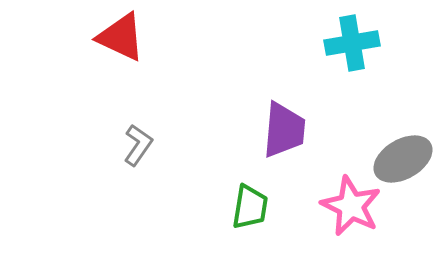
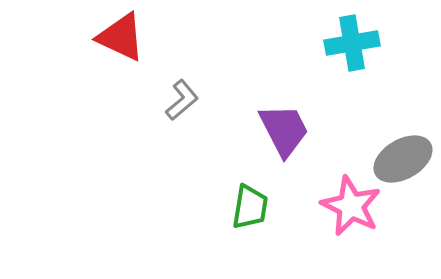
purple trapezoid: rotated 32 degrees counterclockwise
gray L-shape: moved 44 px right, 45 px up; rotated 15 degrees clockwise
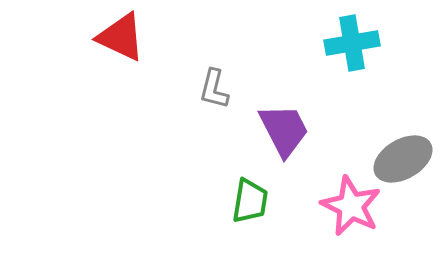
gray L-shape: moved 32 px right, 11 px up; rotated 144 degrees clockwise
green trapezoid: moved 6 px up
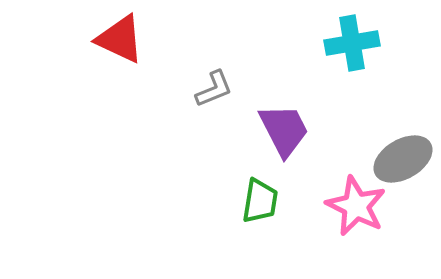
red triangle: moved 1 px left, 2 px down
gray L-shape: rotated 126 degrees counterclockwise
green trapezoid: moved 10 px right
pink star: moved 5 px right
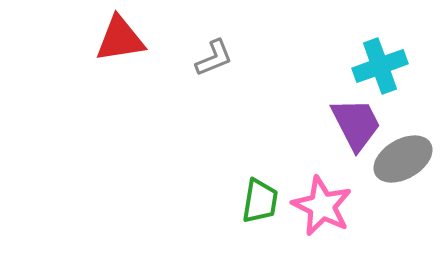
red triangle: rotated 34 degrees counterclockwise
cyan cross: moved 28 px right, 23 px down; rotated 10 degrees counterclockwise
gray L-shape: moved 31 px up
purple trapezoid: moved 72 px right, 6 px up
pink star: moved 34 px left
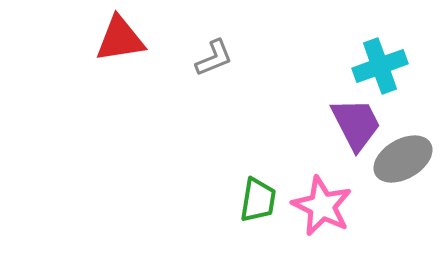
green trapezoid: moved 2 px left, 1 px up
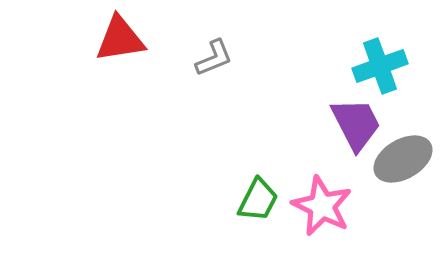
green trapezoid: rotated 18 degrees clockwise
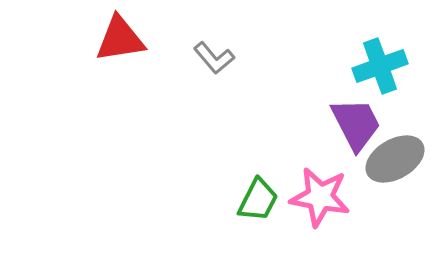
gray L-shape: rotated 72 degrees clockwise
gray ellipse: moved 8 px left
pink star: moved 2 px left, 9 px up; rotated 16 degrees counterclockwise
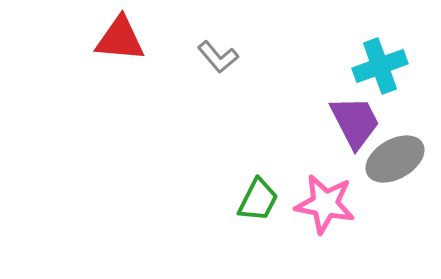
red triangle: rotated 14 degrees clockwise
gray L-shape: moved 4 px right, 1 px up
purple trapezoid: moved 1 px left, 2 px up
pink star: moved 5 px right, 7 px down
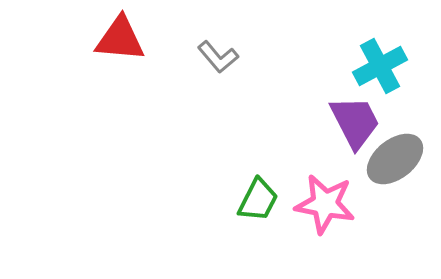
cyan cross: rotated 8 degrees counterclockwise
gray ellipse: rotated 8 degrees counterclockwise
